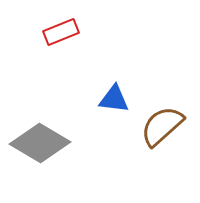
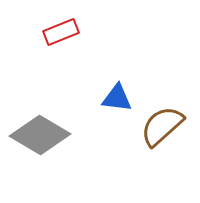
blue triangle: moved 3 px right, 1 px up
gray diamond: moved 8 px up
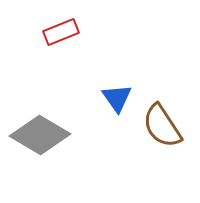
blue triangle: rotated 48 degrees clockwise
brown semicircle: rotated 81 degrees counterclockwise
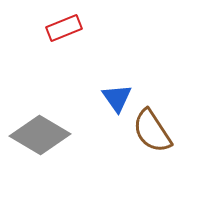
red rectangle: moved 3 px right, 4 px up
brown semicircle: moved 10 px left, 5 px down
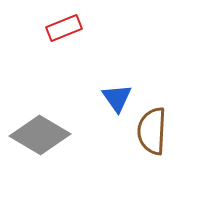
brown semicircle: rotated 36 degrees clockwise
